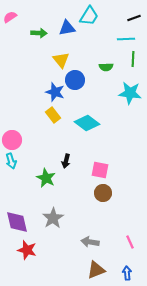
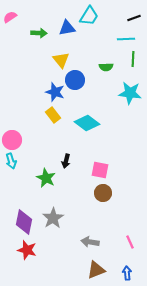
purple diamond: moved 7 px right; rotated 25 degrees clockwise
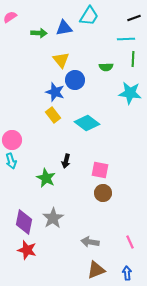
blue triangle: moved 3 px left
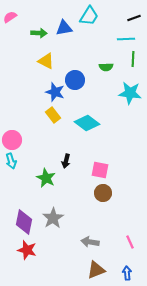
yellow triangle: moved 15 px left, 1 px down; rotated 24 degrees counterclockwise
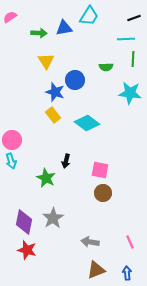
yellow triangle: rotated 30 degrees clockwise
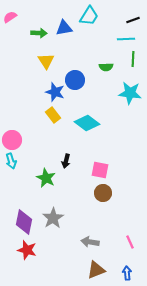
black line: moved 1 px left, 2 px down
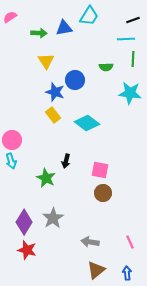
purple diamond: rotated 20 degrees clockwise
brown triangle: rotated 18 degrees counterclockwise
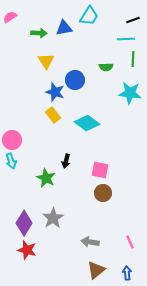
purple diamond: moved 1 px down
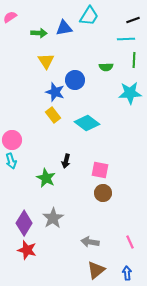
green line: moved 1 px right, 1 px down
cyan star: rotated 10 degrees counterclockwise
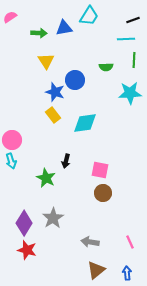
cyan diamond: moved 2 px left; rotated 45 degrees counterclockwise
